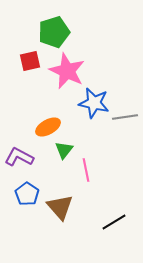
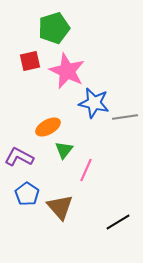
green pentagon: moved 4 px up
pink line: rotated 35 degrees clockwise
black line: moved 4 px right
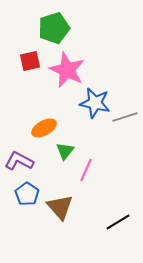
pink star: moved 1 px up
blue star: moved 1 px right
gray line: rotated 10 degrees counterclockwise
orange ellipse: moved 4 px left, 1 px down
green triangle: moved 1 px right, 1 px down
purple L-shape: moved 4 px down
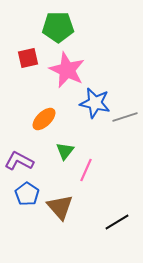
green pentagon: moved 4 px right, 1 px up; rotated 16 degrees clockwise
red square: moved 2 px left, 3 px up
orange ellipse: moved 9 px up; rotated 15 degrees counterclockwise
black line: moved 1 px left
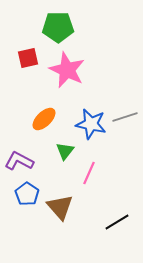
blue star: moved 4 px left, 21 px down
pink line: moved 3 px right, 3 px down
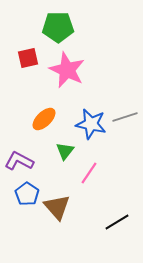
pink line: rotated 10 degrees clockwise
brown triangle: moved 3 px left
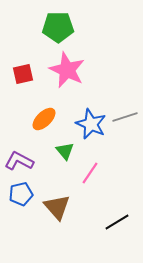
red square: moved 5 px left, 16 px down
blue star: rotated 12 degrees clockwise
green triangle: rotated 18 degrees counterclockwise
pink line: moved 1 px right
blue pentagon: moved 6 px left; rotated 25 degrees clockwise
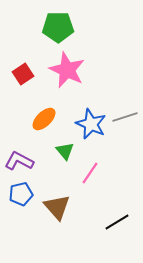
red square: rotated 20 degrees counterclockwise
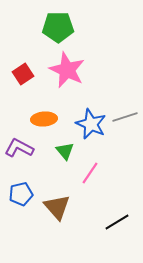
orange ellipse: rotated 40 degrees clockwise
purple L-shape: moved 13 px up
